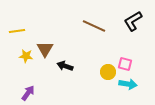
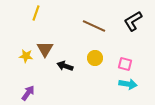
yellow line: moved 19 px right, 18 px up; rotated 63 degrees counterclockwise
yellow circle: moved 13 px left, 14 px up
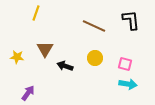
black L-shape: moved 2 px left, 1 px up; rotated 115 degrees clockwise
yellow star: moved 9 px left, 1 px down
